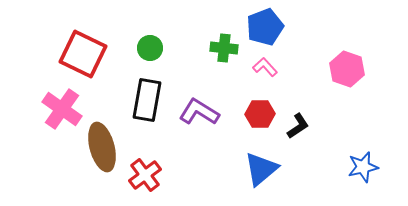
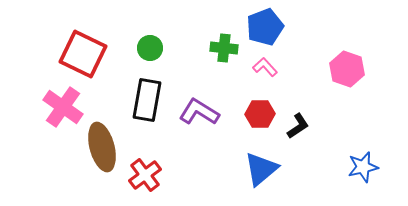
pink cross: moved 1 px right, 2 px up
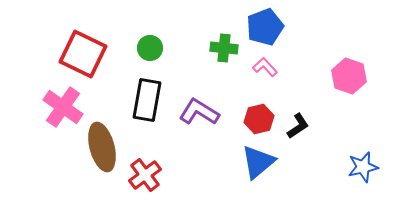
pink hexagon: moved 2 px right, 7 px down
red hexagon: moved 1 px left, 5 px down; rotated 12 degrees counterclockwise
blue triangle: moved 3 px left, 7 px up
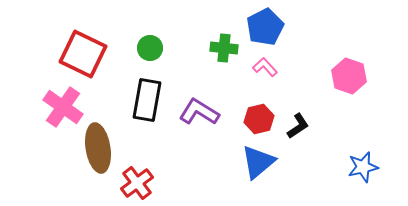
blue pentagon: rotated 6 degrees counterclockwise
brown ellipse: moved 4 px left, 1 px down; rotated 6 degrees clockwise
red cross: moved 8 px left, 8 px down
